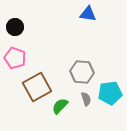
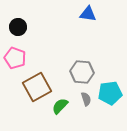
black circle: moved 3 px right
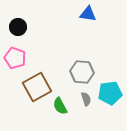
green semicircle: rotated 72 degrees counterclockwise
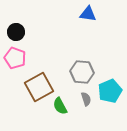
black circle: moved 2 px left, 5 px down
brown square: moved 2 px right
cyan pentagon: moved 2 px up; rotated 15 degrees counterclockwise
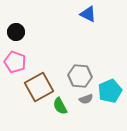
blue triangle: rotated 18 degrees clockwise
pink pentagon: moved 4 px down
gray hexagon: moved 2 px left, 4 px down
gray semicircle: rotated 88 degrees clockwise
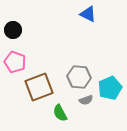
black circle: moved 3 px left, 2 px up
gray hexagon: moved 1 px left, 1 px down
brown square: rotated 8 degrees clockwise
cyan pentagon: moved 3 px up
gray semicircle: moved 1 px down
green semicircle: moved 7 px down
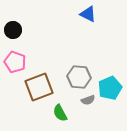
gray semicircle: moved 2 px right
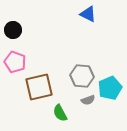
gray hexagon: moved 3 px right, 1 px up
brown square: rotated 8 degrees clockwise
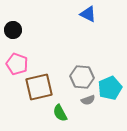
pink pentagon: moved 2 px right, 2 px down
gray hexagon: moved 1 px down
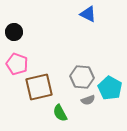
black circle: moved 1 px right, 2 px down
cyan pentagon: rotated 20 degrees counterclockwise
